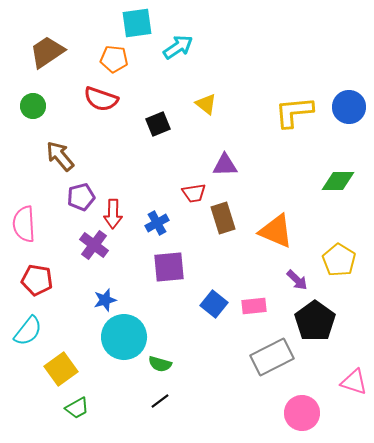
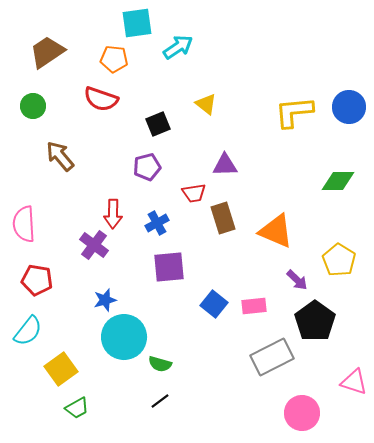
purple pentagon: moved 66 px right, 30 px up
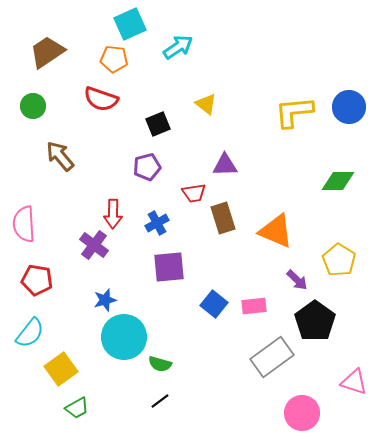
cyan square: moved 7 px left, 1 px down; rotated 16 degrees counterclockwise
cyan semicircle: moved 2 px right, 2 px down
gray rectangle: rotated 9 degrees counterclockwise
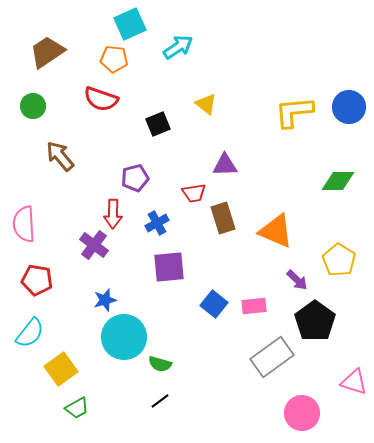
purple pentagon: moved 12 px left, 11 px down
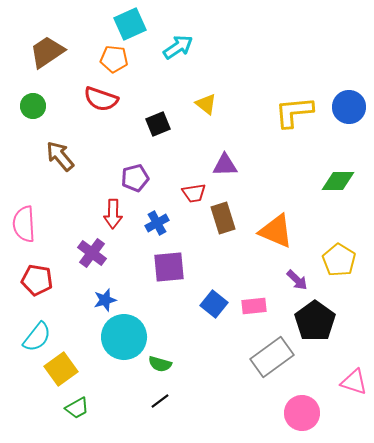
purple cross: moved 2 px left, 8 px down
cyan semicircle: moved 7 px right, 4 px down
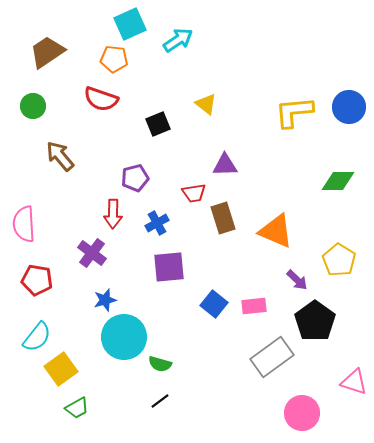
cyan arrow: moved 7 px up
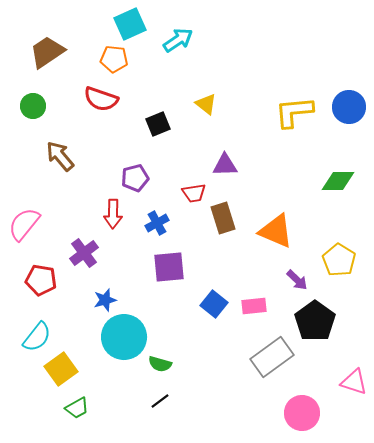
pink semicircle: rotated 42 degrees clockwise
purple cross: moved 8 px left; rotated 16 degrees clockwise
red pentagon: moved 4 px right
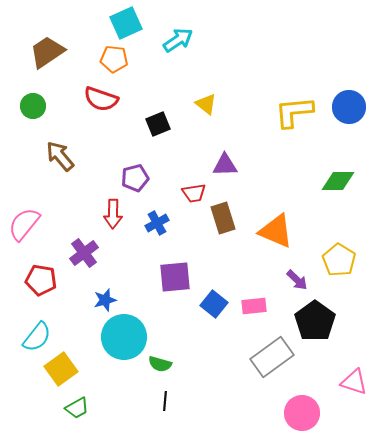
cyan square: moved 4 px left, 1 px up
purple square: moved 6 px right, 10 px down
black line: moved 5 px right; rotated 48 degrees counterclockwise
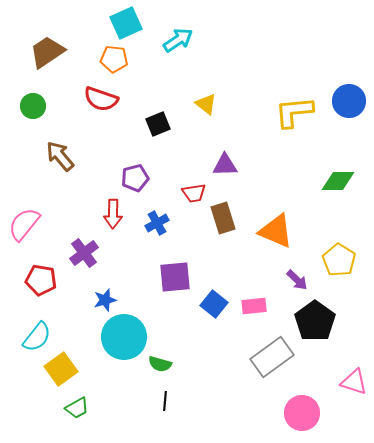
blue circle: moved 6 px up
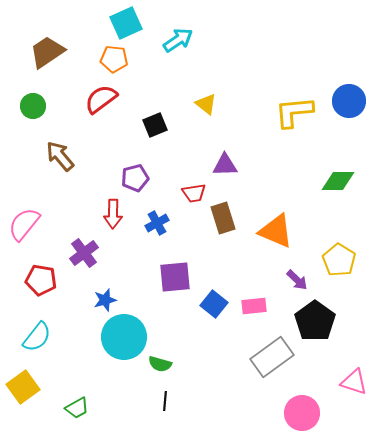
red semicircle: rotated 124 degrees clockwise
black square: moved 3 px left, 1 px down
yellow square: moved 38 px left, 18 px down
